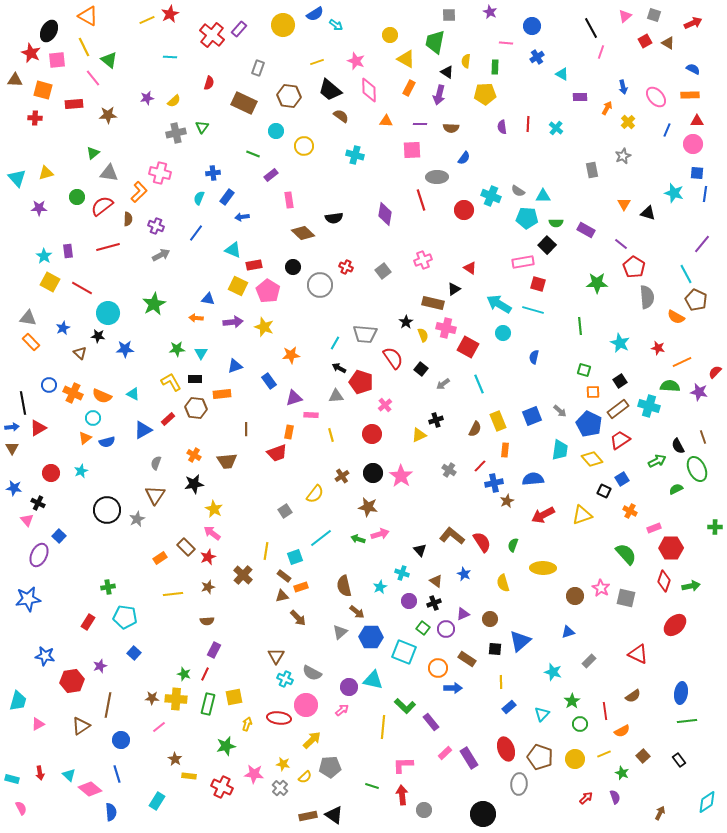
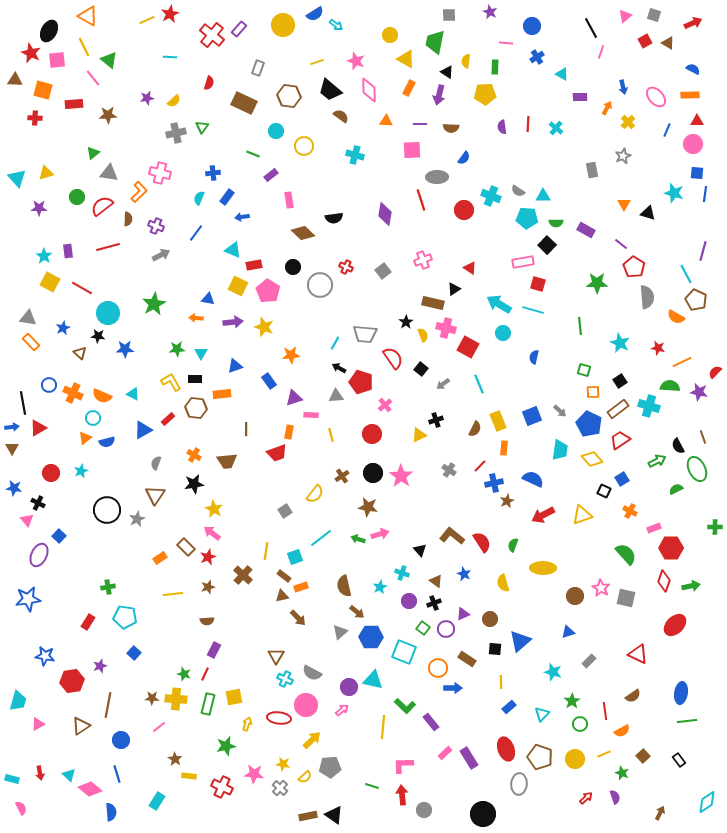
purple line at (702, 244): moved 1 px right, 7 px down; rotated 24 degrees counterclockwise
orange rectangle at (505, 450): moved 1 px left, 2 px up
blue semicircle at (533, 479): rotated 30 degrees clockwise
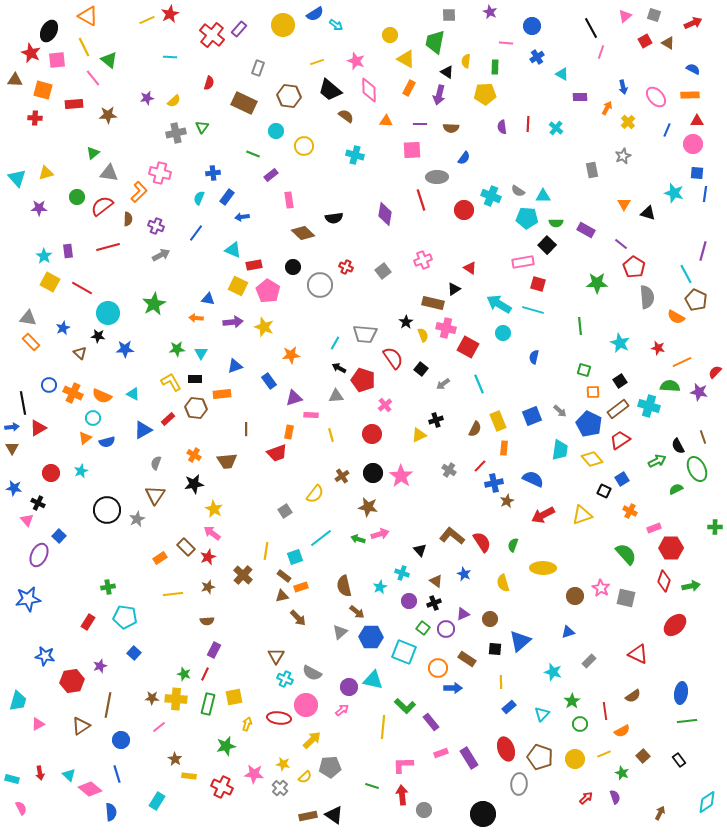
brown semicircle at (341, 116): moved 5 px right
red pentagon at (361, 382): moved 2 px right, 2 px up
pink rectangle at (445, 753): moved 4 px left; rotated 24 degrees clockwise
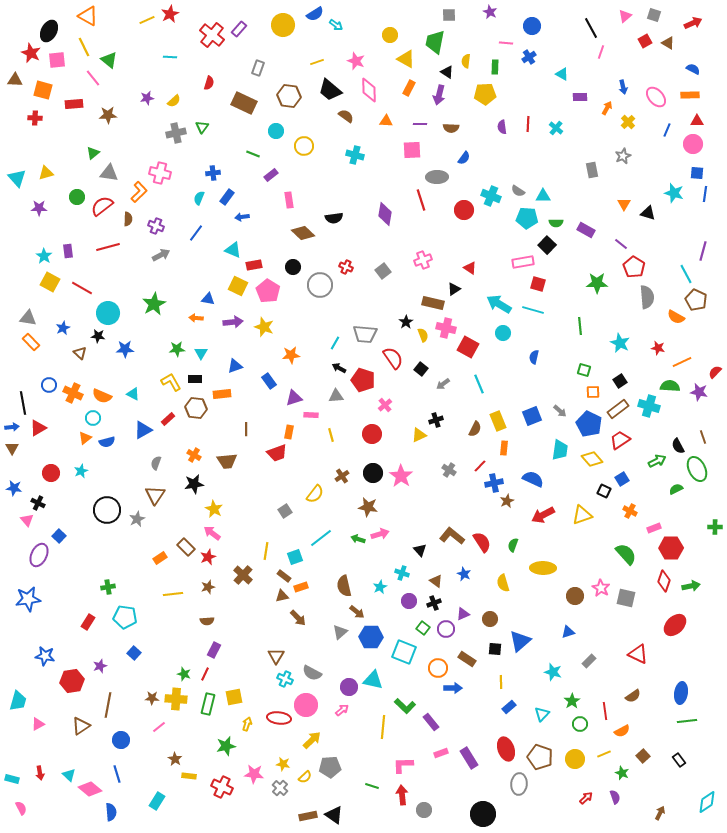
blue cross at (537, 57): moved 8 px left
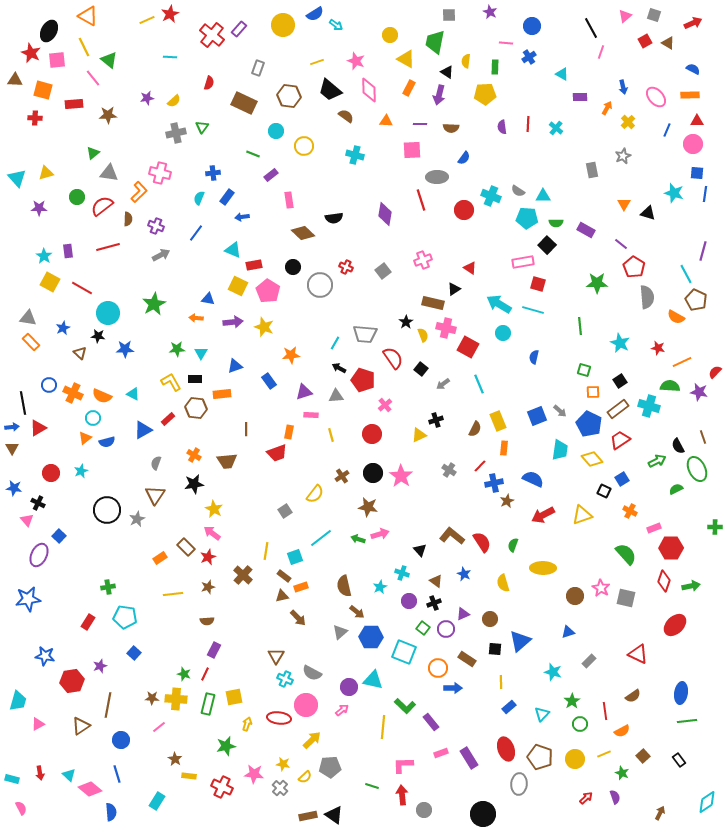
purple triangle at (294, 398): moved 10 px right, 6 px up
blue square at (532, 416): moved 5 px right
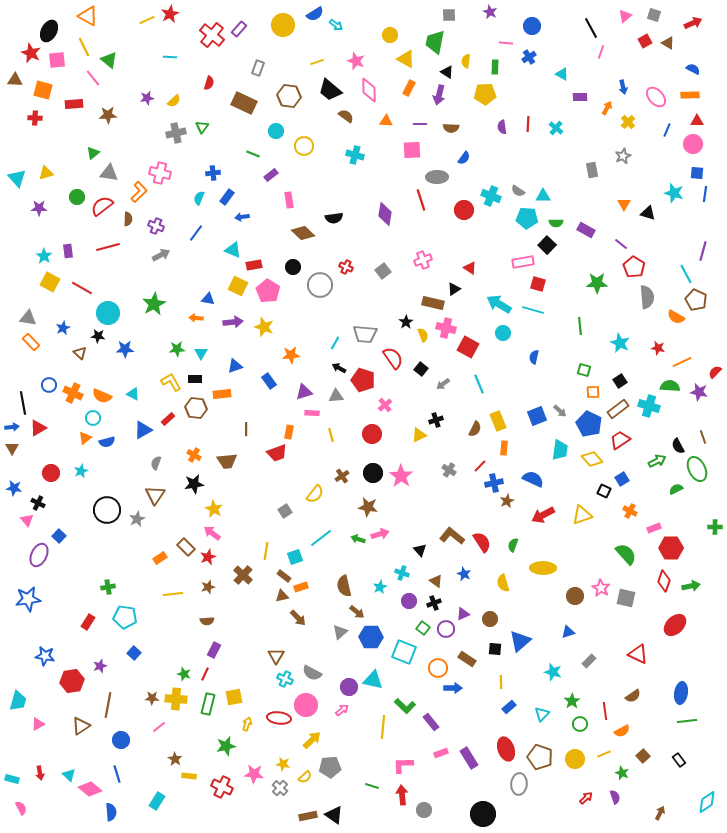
pink rectangle at (311, 415): moved 1 px right, 2 px up
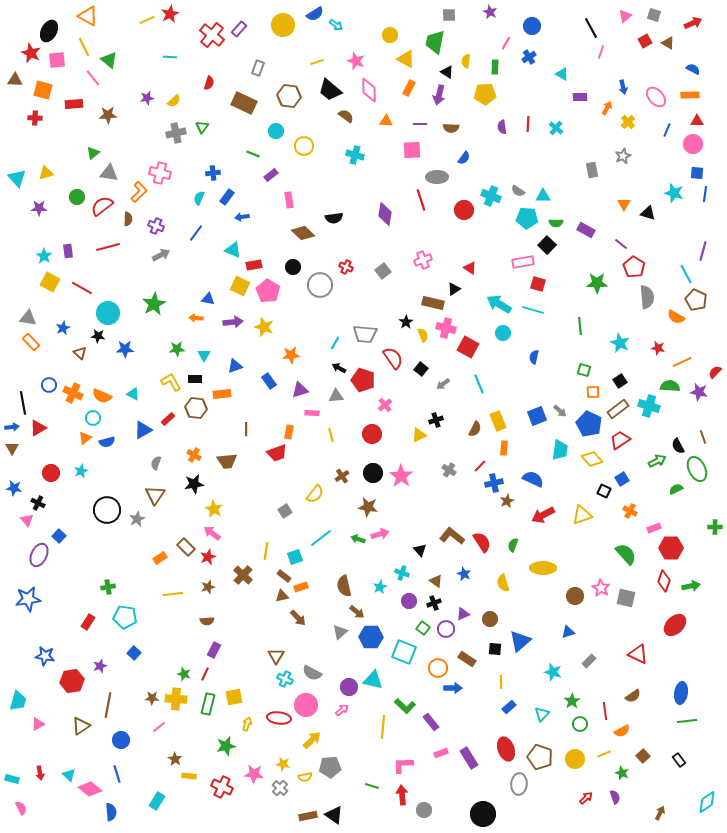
pink line at (506, 43): rotated 64 degrees counterclockwise
yellow square at (238, 286): moved 2 px right
cyan triangle at (201, 353): moved 3 px right, 2 px down
purple triangle at (304, 392): moved 4 px left, 2 px up
yellow semicircle at (305, 777): rotated 32 degrees clockwise
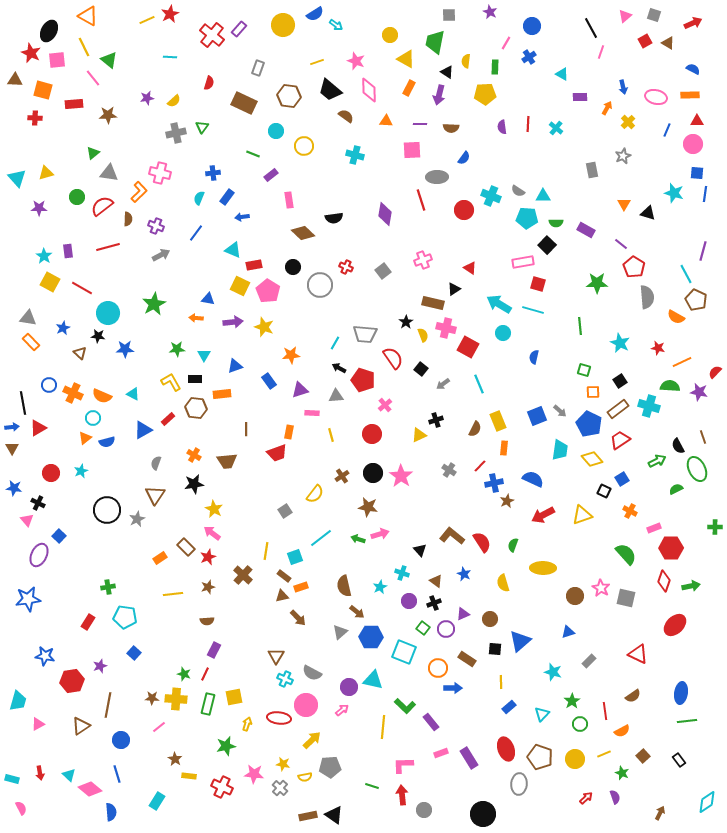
pink ellipse at (656, 97): rotated 35 degrees counterclockwise
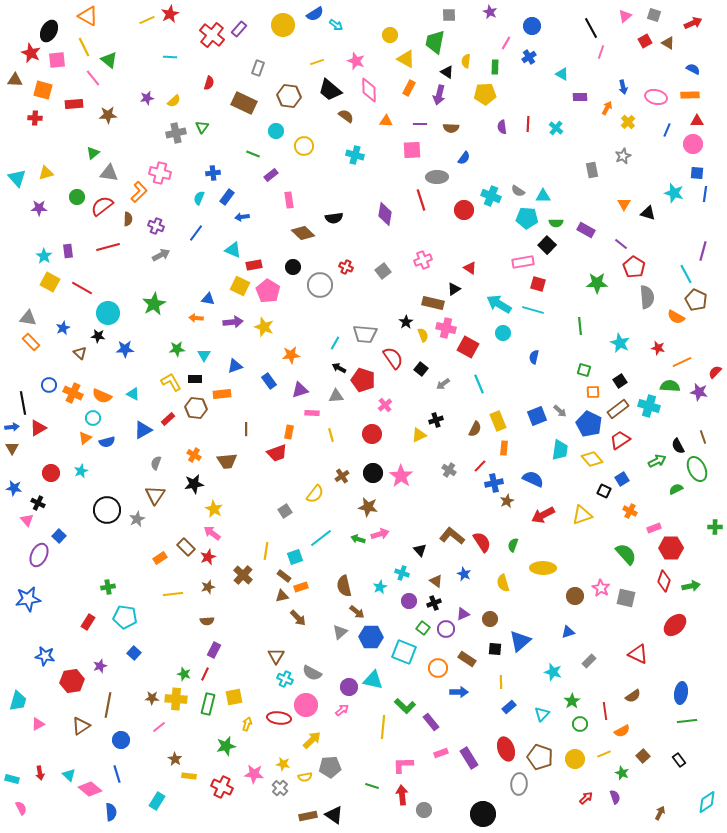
blue arrow at (453, 688): moved 6 px right, 4 px down
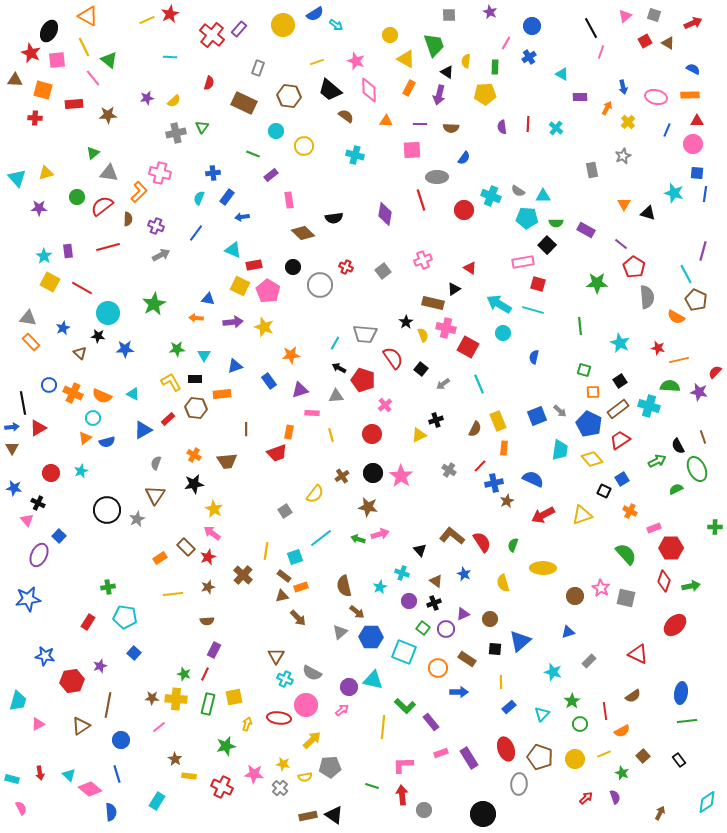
green trapezoid at (435, 42): moved 1 px left, 3 px down; rotated 150 degrees clockwise
orange line at (682, 362): moved 3 px left, 2 px up; rotated 12 degrees clockwise
